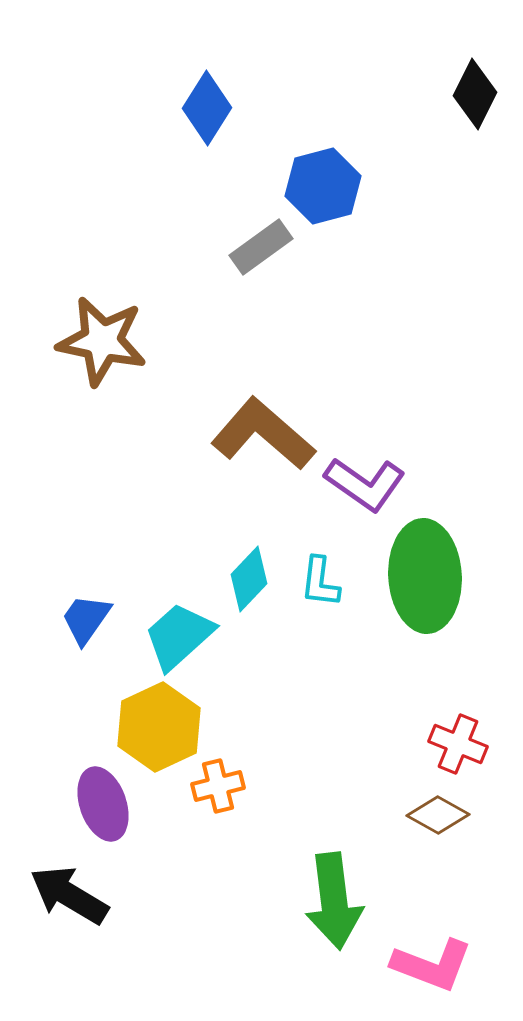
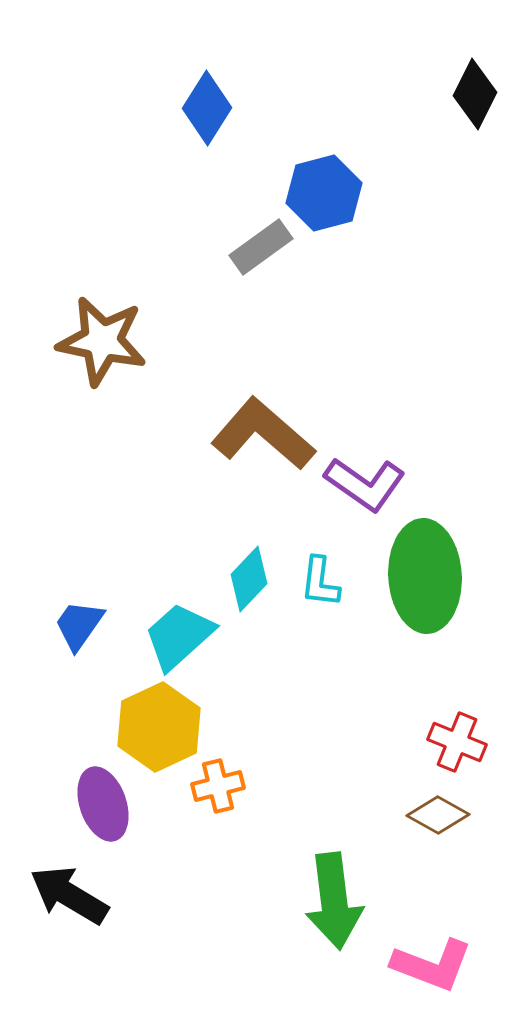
blue hexagon: moved 1 px right, 7 px down
blue trapezoid: moved 7 px left, 6 px down
red cross: moved 1 px left, 2 px up
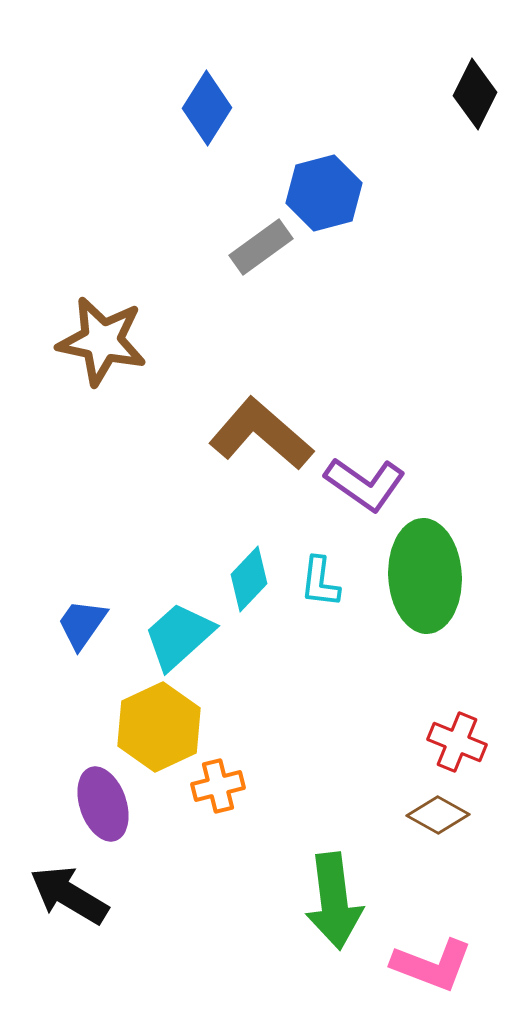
brown L-shape: moved 2 px left
blue trapezoid: moved 3 px right, 1 px up
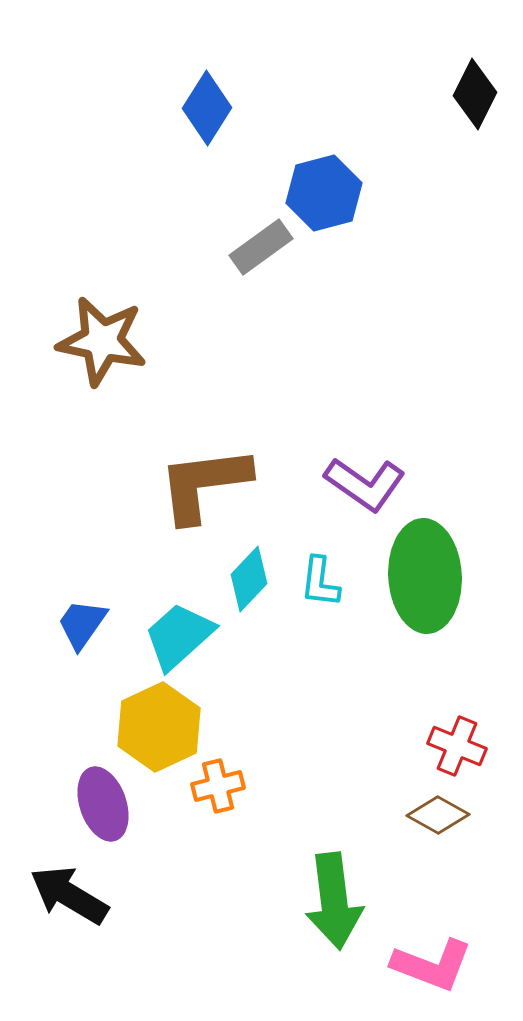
brown L-shape: moved 57 px left, 50 px down; rotated 48 degrees counterclockwise
red cross: moved 4 px down
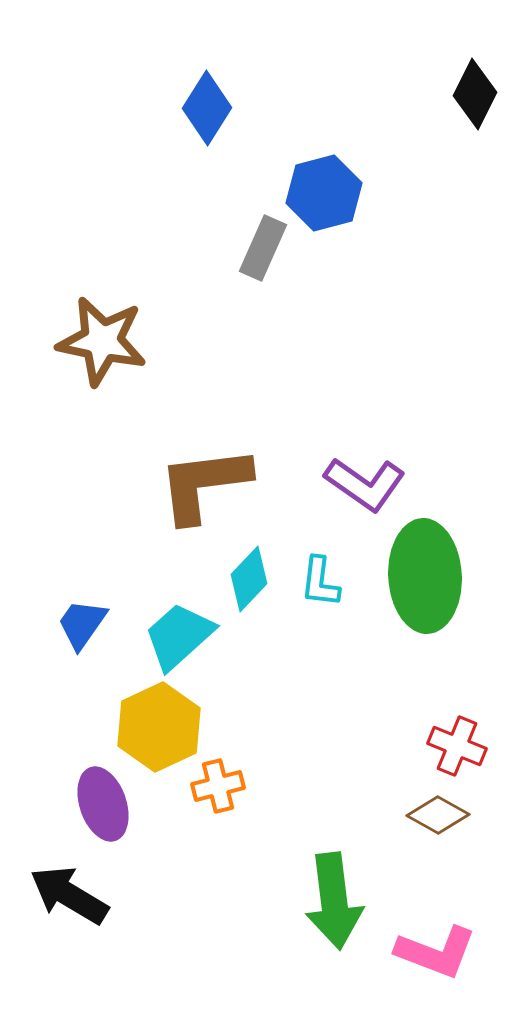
gray rectangle: moved 2 px right, 1 px down; rotated 30 degrees counterclockwise
pink L-shape: moved 4 px right, 13 px up
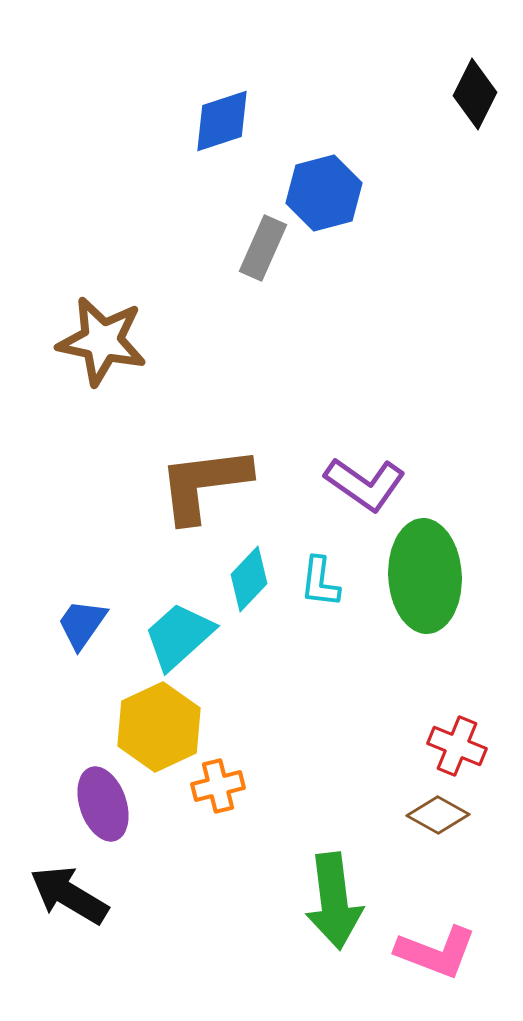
blue diamond: moved 15 px right, 13 px down; rotated 40 degrees clockwise
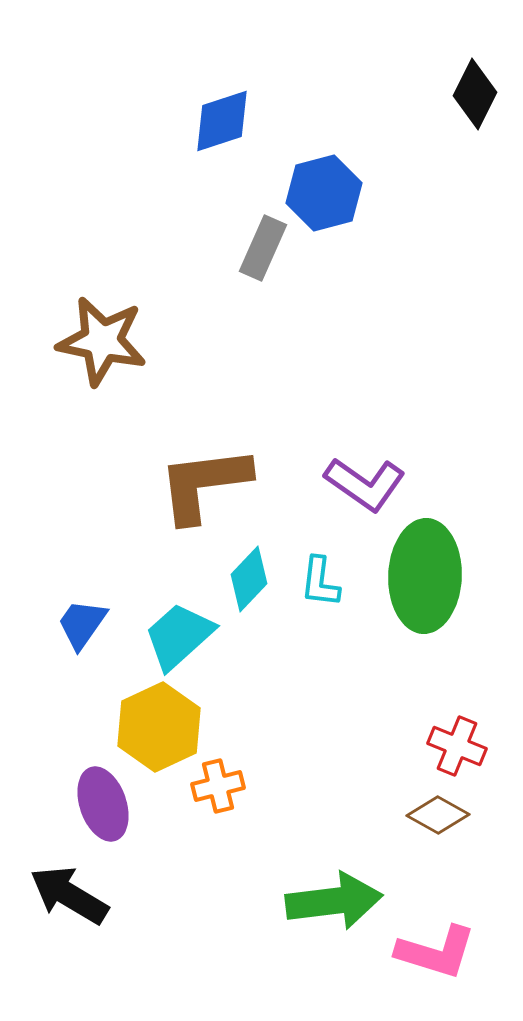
green ellipse: rotated 5 degrees clockwise
green arrow: rotated 90 degrees counterclockwise
pink L-shape: rotated 4 degrees counterclockwise
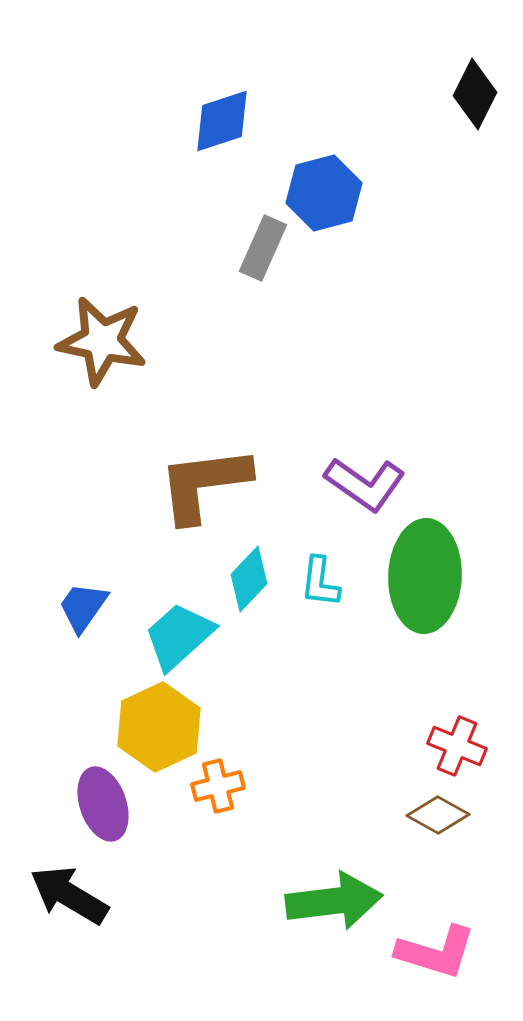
blue trapezoid: moved 1 px right, 17 px up
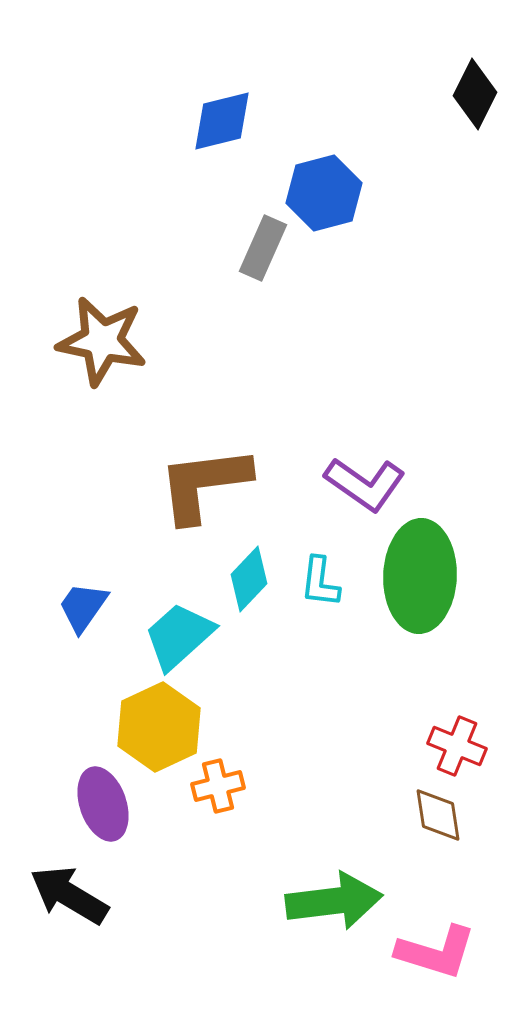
blue diamond: rotated 4 degrees clockwise
green ellipse: moved 5 px left
brown diamond: rotated 52 degrees clockwise
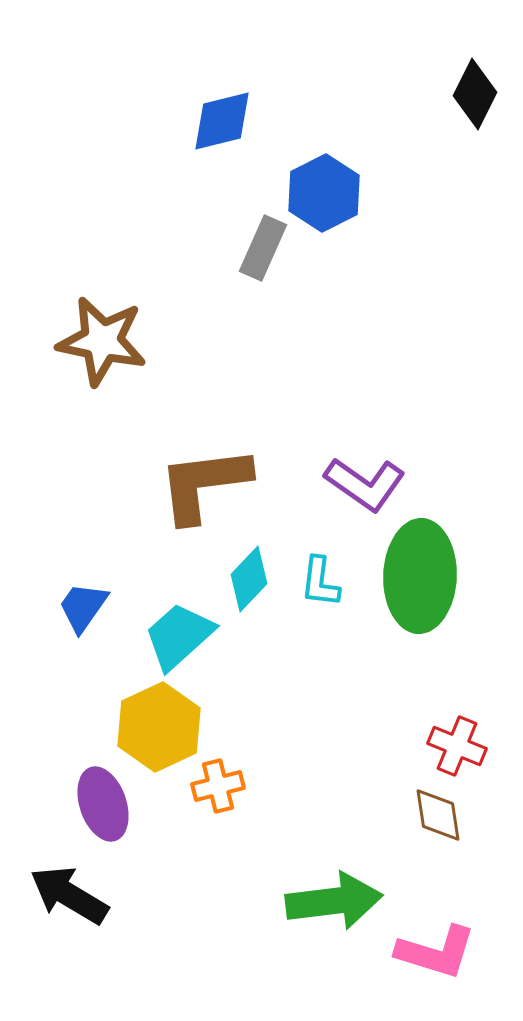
blue hexagon: rotated 12 degrees counterclockwise
